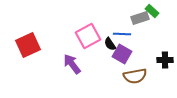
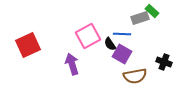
black cross: moved 1 px left, 2 px down; rotated 21 degrees clockwise
purple arrow: rotated 20 degrees clockwise
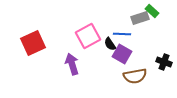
red square: moved 5 px right, 2 px up
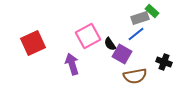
blue line: moved 14 px right; rotated 42 degrees counterclockwise
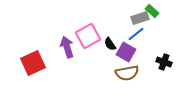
red square: moved 20 px down
purple square: moved 4 px right, 2 px up
purple arrow: moved 5 px left, 17 px up
brown semicircle: moved 8 px left, 3 px up
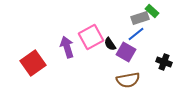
pink square: moved 3 px right, 1 px down
red square: rotated 10 degrees counterclockwise
brown semicircle: moved 1 px right, 7 px down
